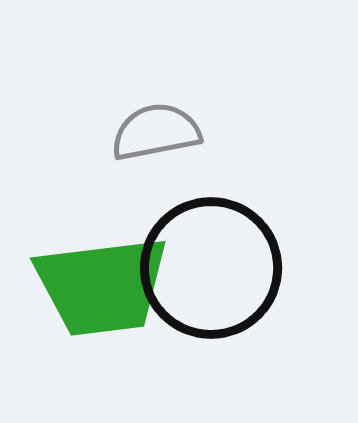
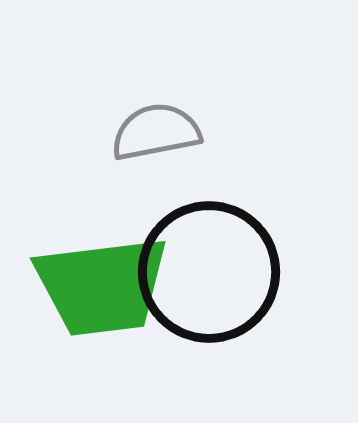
black circle: moved 2 px left, 4 px down
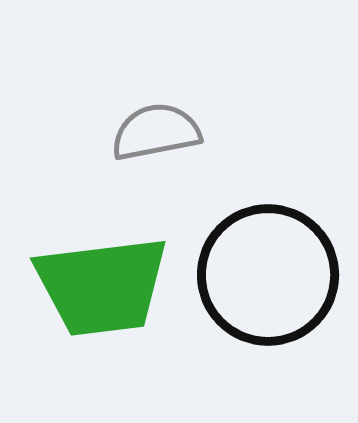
black circle: moved 59 px right, 3 px down
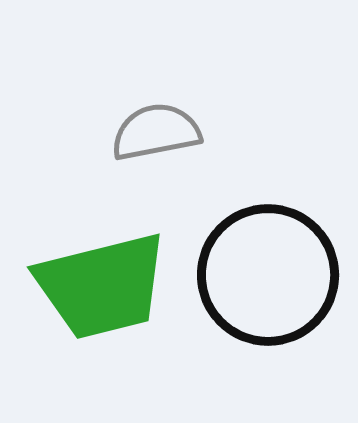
green trapezoid: rotated 7 degrees counterclockwise
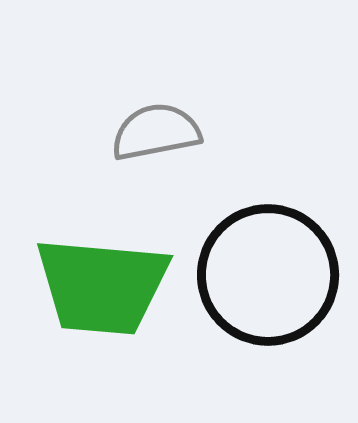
green trapezoid: rotated 19 degrees clockwise
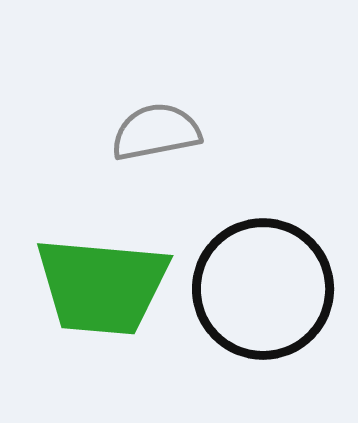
black circle: moved 5 px left, 14 px down
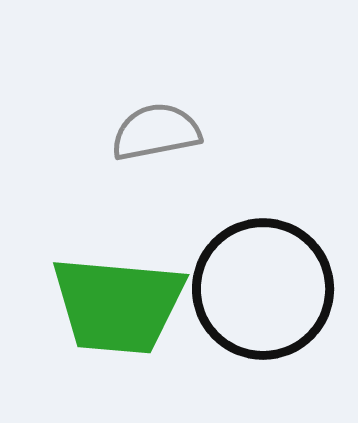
green trapezoid: moved 16 px right, 19 px down
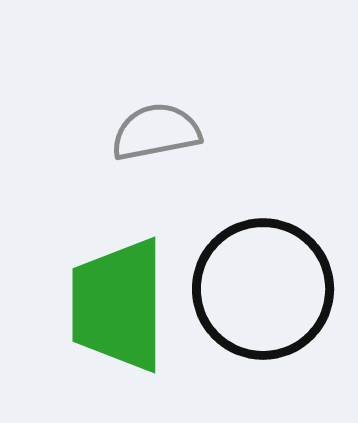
green trapezoid: rotated 85 degrees clockwise
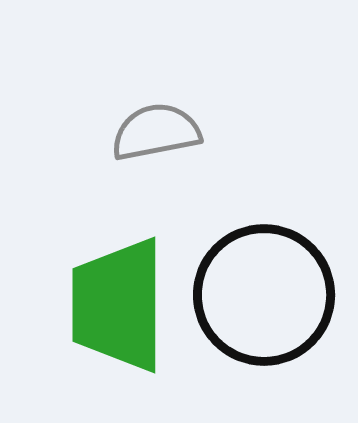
black circle: moved 1 px right, 6 px down
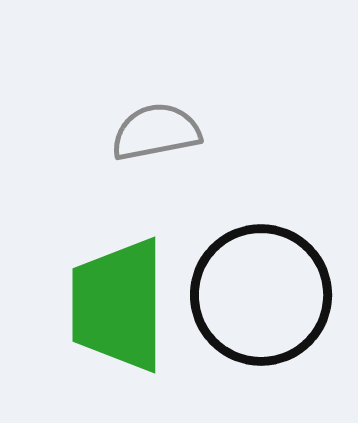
black circle: moved 3 px left
